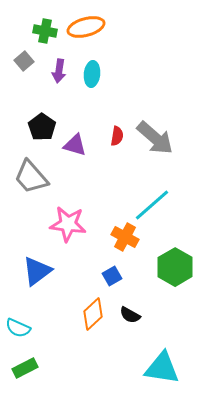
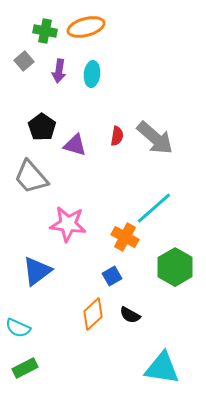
cyan line: moved 2 px right, 3 px down
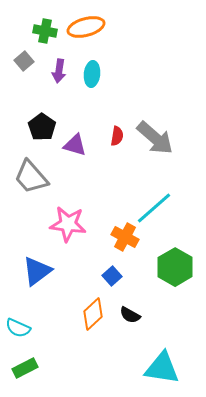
blue square: rotated 12 degrees counterclockwise
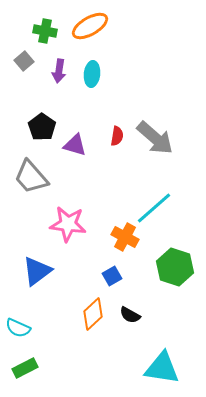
orange ellipse: moved 4 px right, 1 px up; rotated 15 degrees counterclockwise
green hexagon: rotated 12 degrees counterclockwise
blue square: rotated 12 degrees clockwise
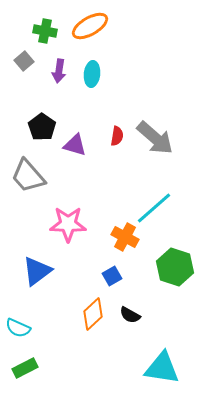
gray trapezoid: moved 3 px left, 1 px up
pink star: rotated 6 degrees counterclockwise
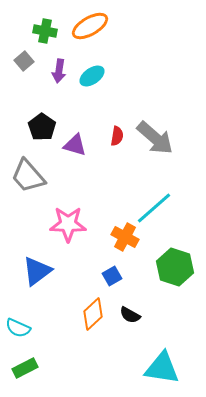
cyan ellipse: moved 2 px down; rotated 50 degrees clockwise
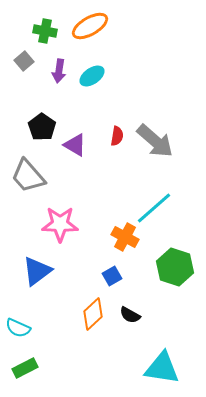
gray arrow: moved 3 px down
purple triangle: rotated 15 degrees clockwise
pink star: moved 8 px left
